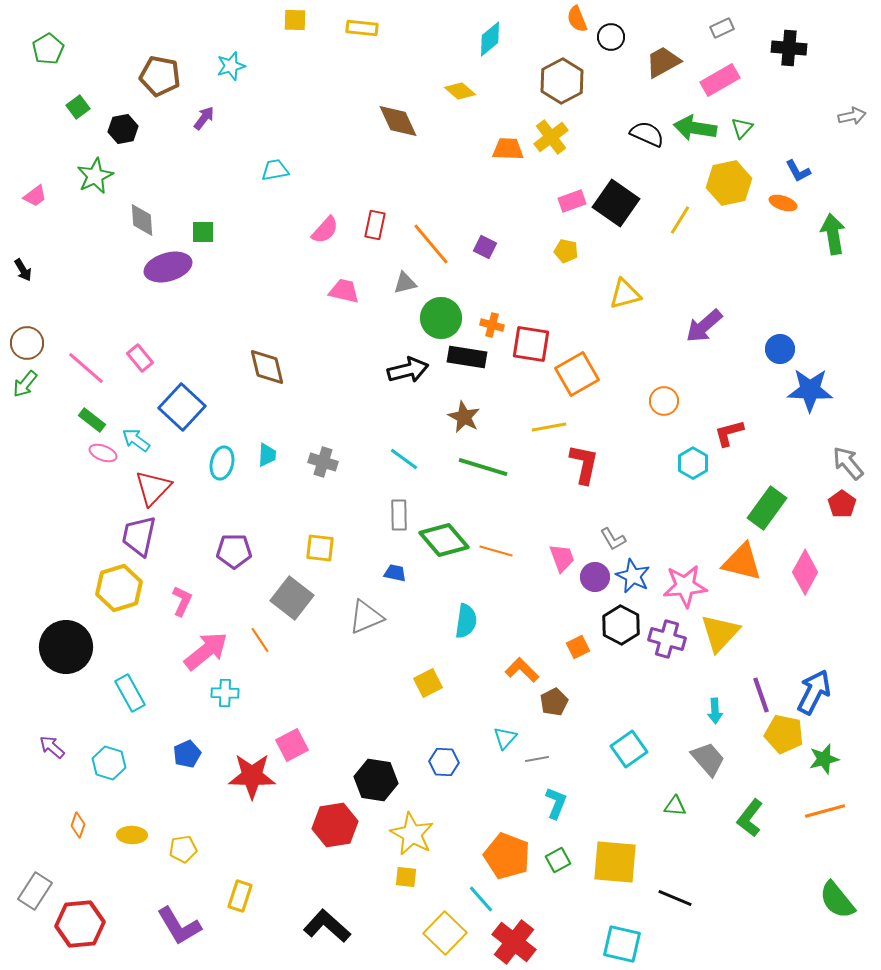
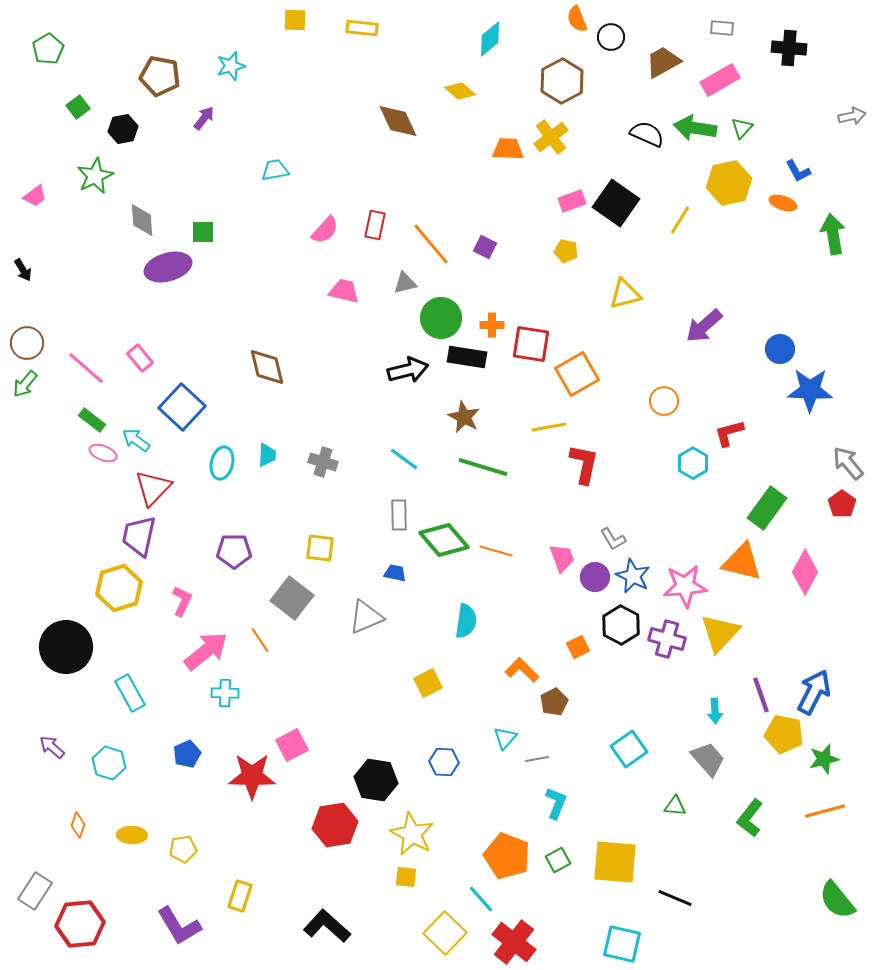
gray rectangle at (722, 28): rotated 30 degrees clockwise
orange cross at (492, 325): rotated 15 degrees counterclockwise
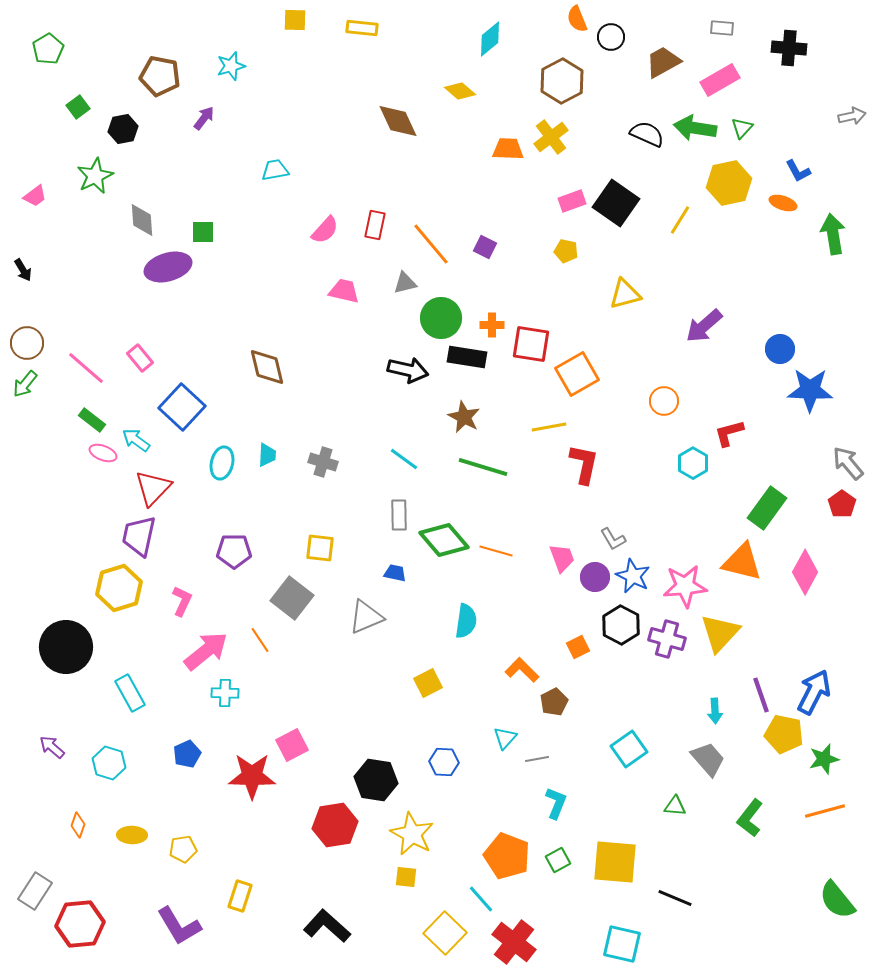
black arrow at (408, 370): rotated 27 degrees clockwise
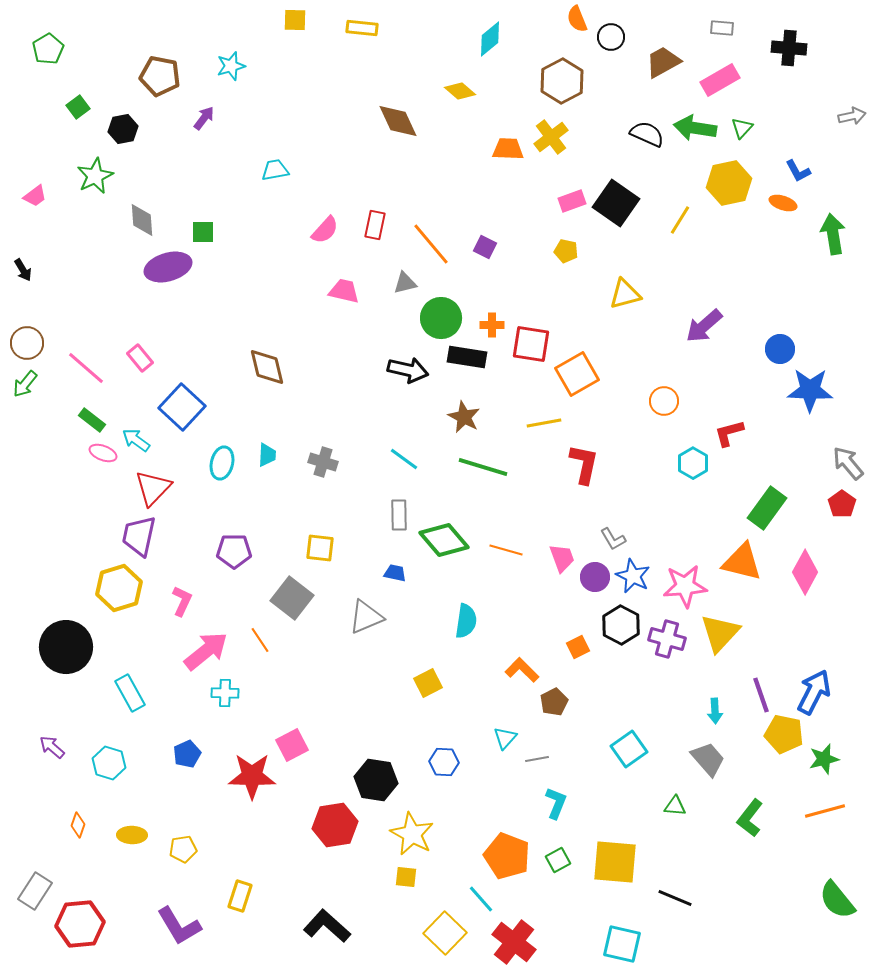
yellow line at (549, 427): moved 5 px left, 4 px up
orange line at (496, 551): moved 10 px right, 1 px up
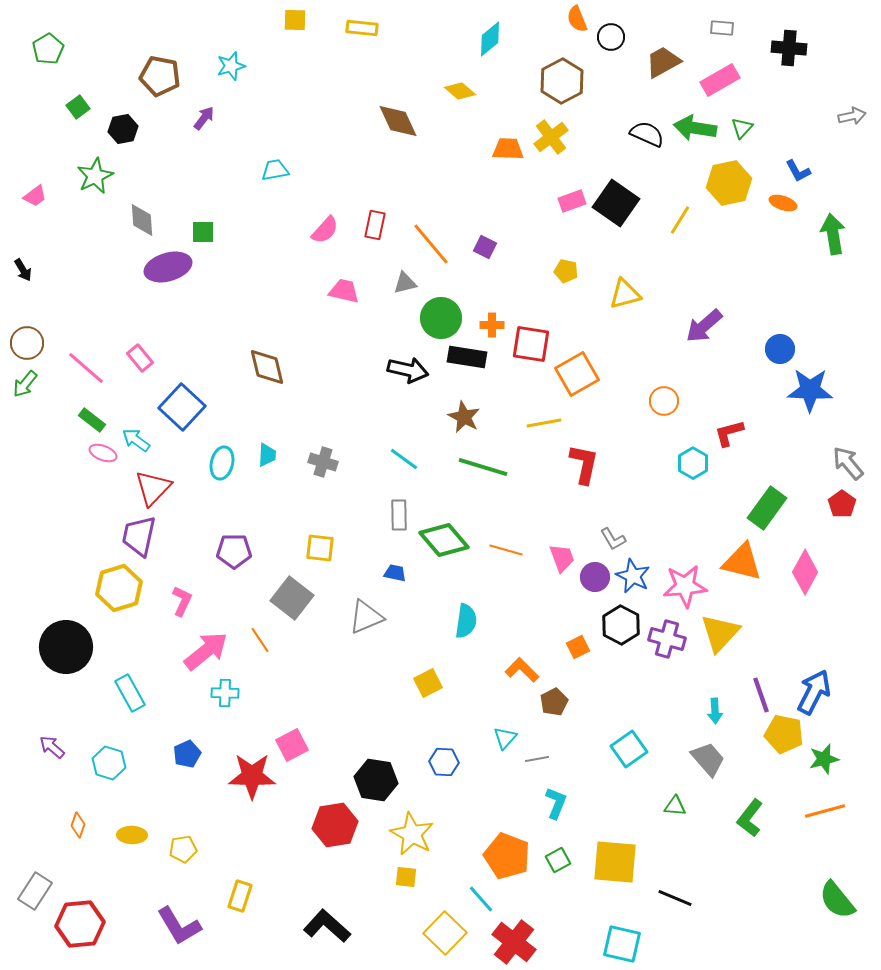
yellow pentagon at (566, 251): moved 20 px down
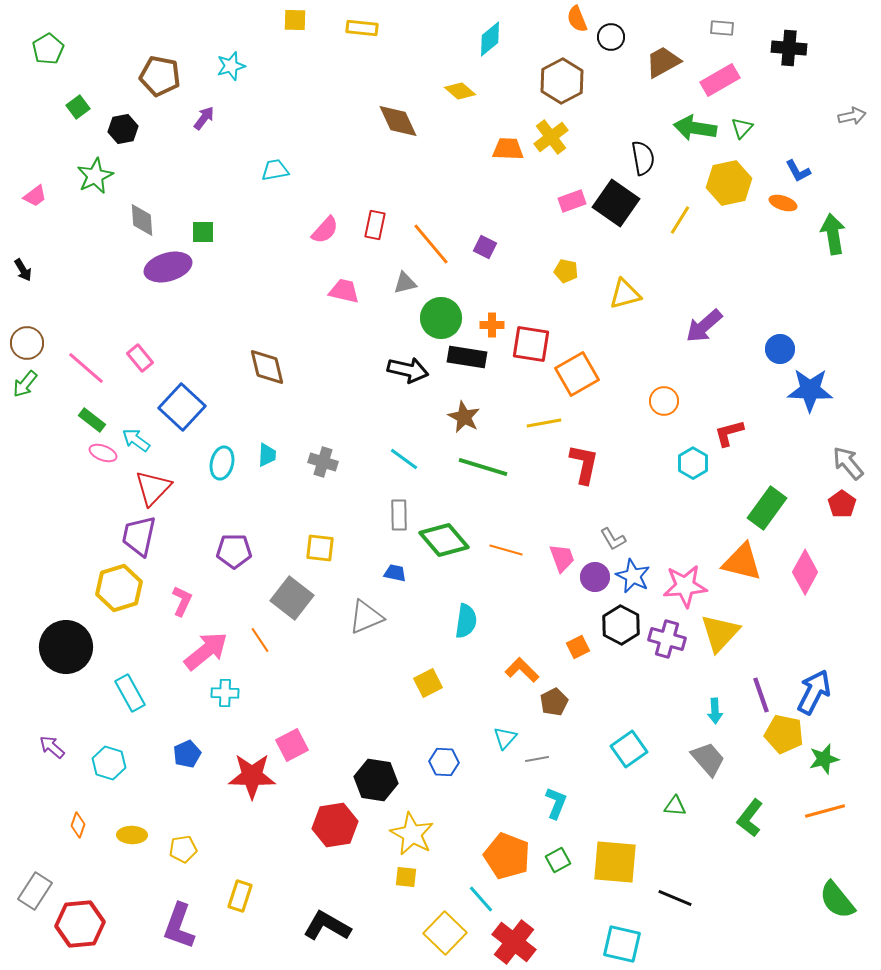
black semicircle at (647, 134): moved 4 px left, 24 px down; rotated 56 degrees clockwise
purple L-shape at (179, 926): rotated 51 degrees clockwise
black L-shape at (327, 926): rotated 12 degrees counterclockwise
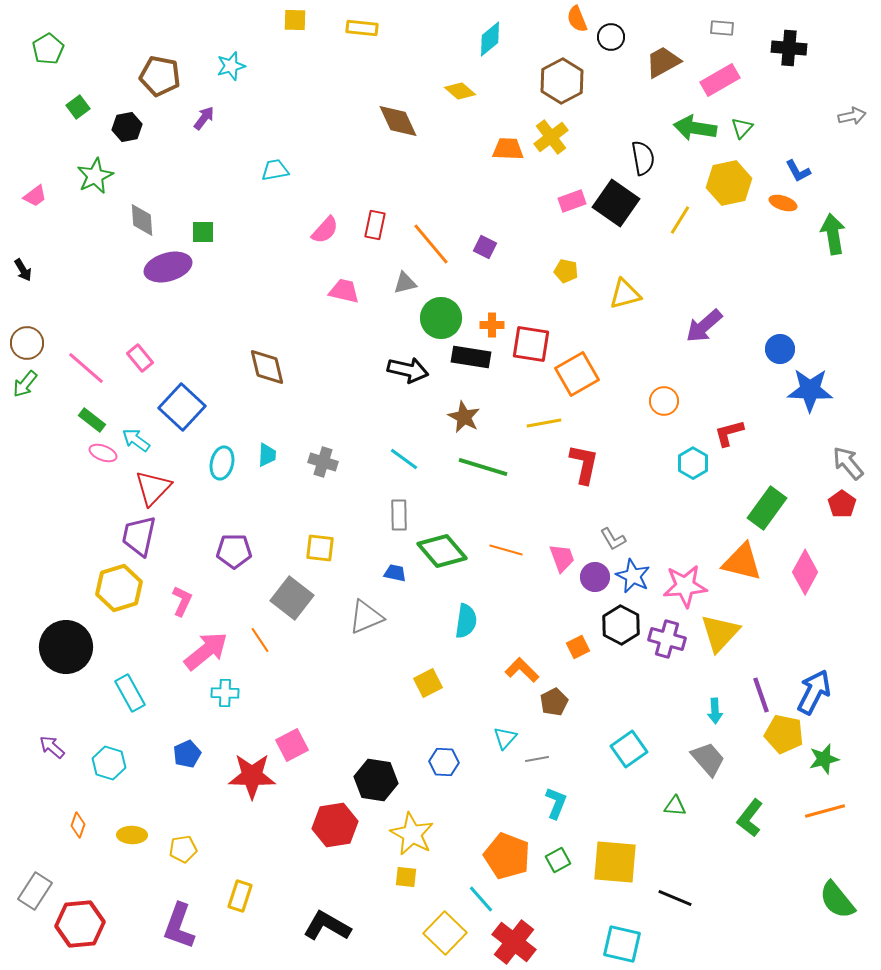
black hexagon at (123, 129): moved 4 px right, 2 px up
black rectangle at (467, 357): moved 4 px right
green diamond at (444, 540): moved 2 px left, 11 px down
